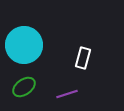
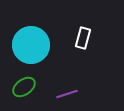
cyan circle: moved 7 px right
white rectangle: moved 20 px up
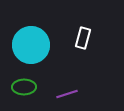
green ellipse: rotated 35 degrees clockwise
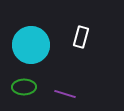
white rectangle: moved 2 px left, 1 px up
purple line: moved 2 px left; rotated 35 degrees clockwise
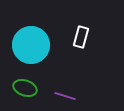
green ellipse: moved 1 px right, 1 px down; rotated 20 degrees clockwise
purple line: moved 2 px down
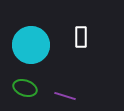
white rectangle: rotated 15 degrees counterclockwise
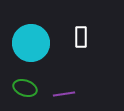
cyan circle: moved 2 px up
purple line: moved 1 px left, 2 px up; rotated 25 degrees counterclockwise
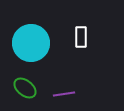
green ellipse: rotated 20 degrees clockwise
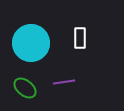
white rectangle: moved 1 px left, 1 px down
purple line: moved 12 px up
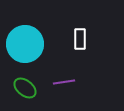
white rectangle: moved 1 px down
cyan circle: moved 6 px left, 1 px down
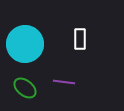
purple line: rotated 15 degrees clockwise
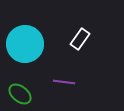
white rectangle: rotated 35 degrees clockwise
green ellipse: moved 5 px left, 6 px down
